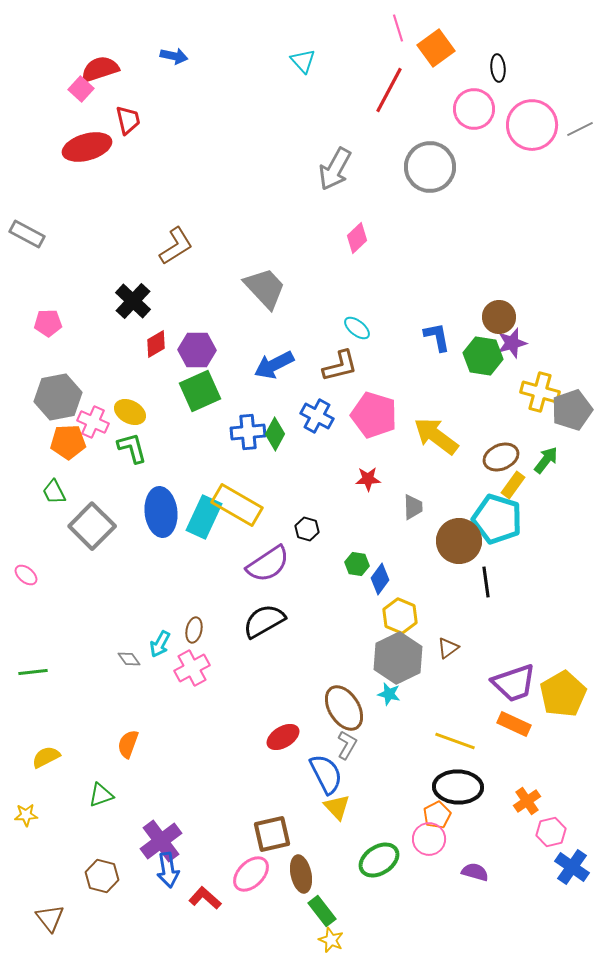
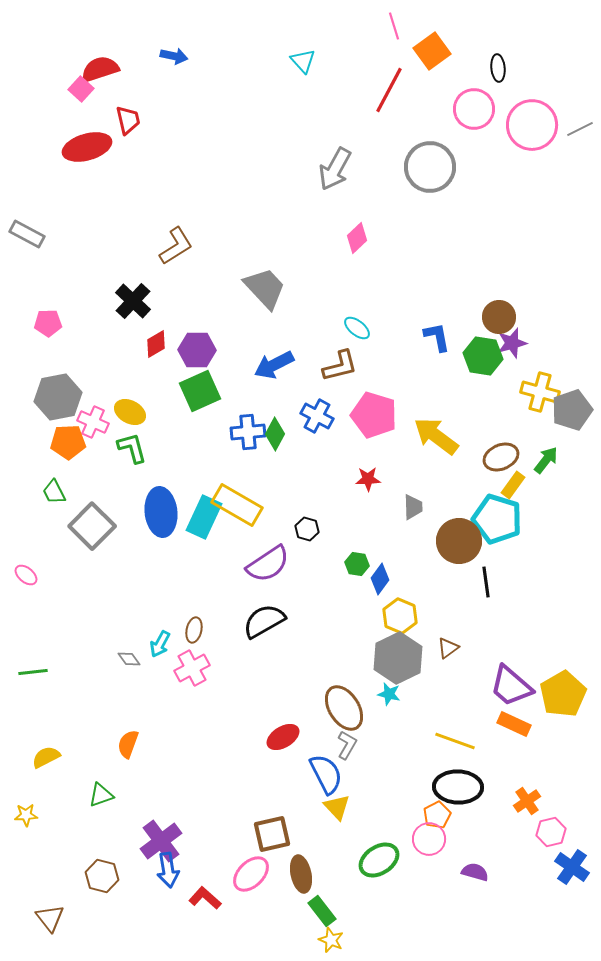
pink line at (398, 28): moved 4 px left, 2 px up
orange square at (436, 48): moved 4 px left, 3 px down
purple trapezoid at (514, 683): moved 3 px left, 3 px down; rotated 60 degrees clockwise
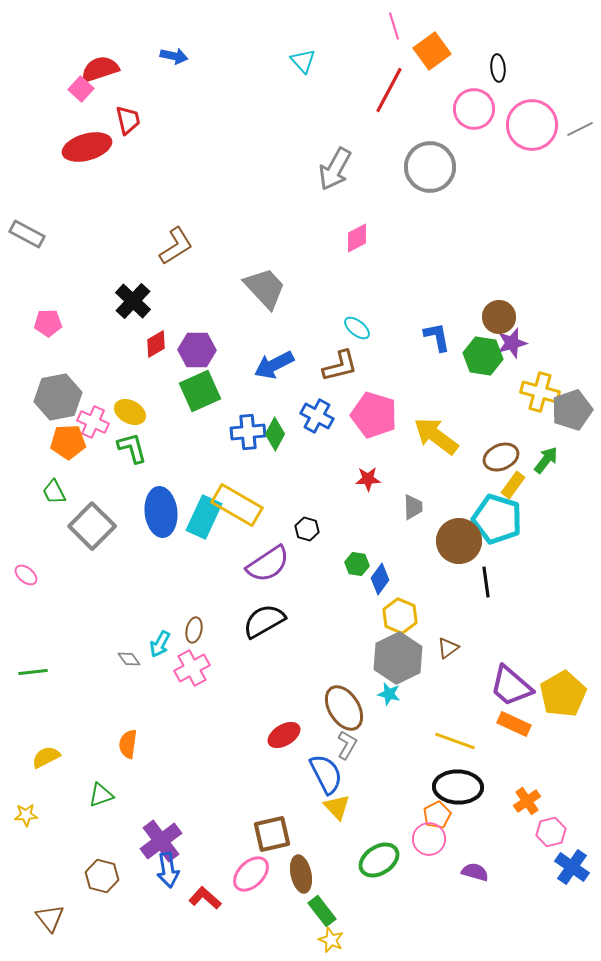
pink diamond at (357, 238): rotated 16 degrees clockwise
red ellipse at (283, 737): moved 1 px right, 2 px up
orange semicircle at (128, 744): rotated 12 degrees counterclockwise
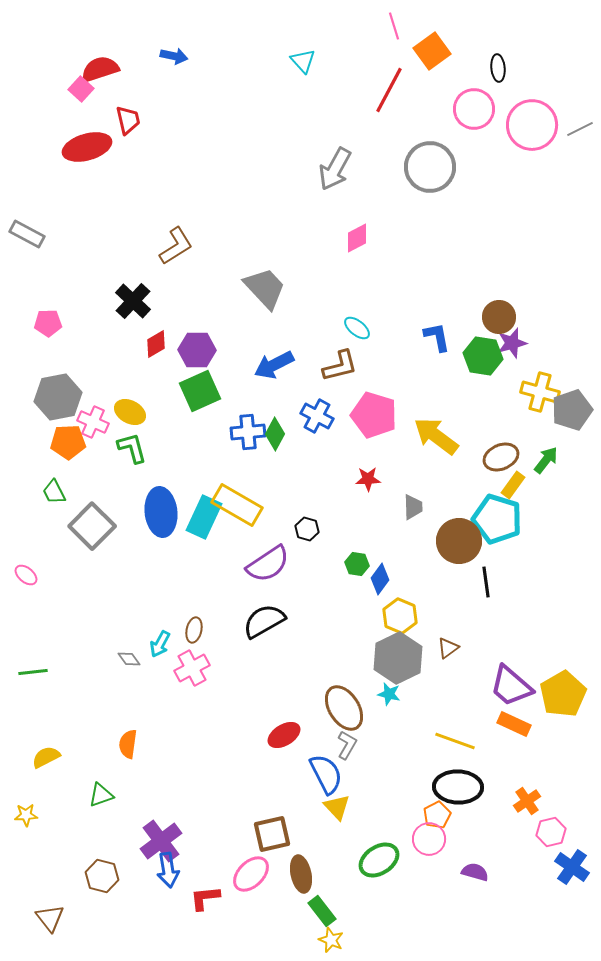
red L-shape at (205, 898): rotated 48 degrees counterclockwise
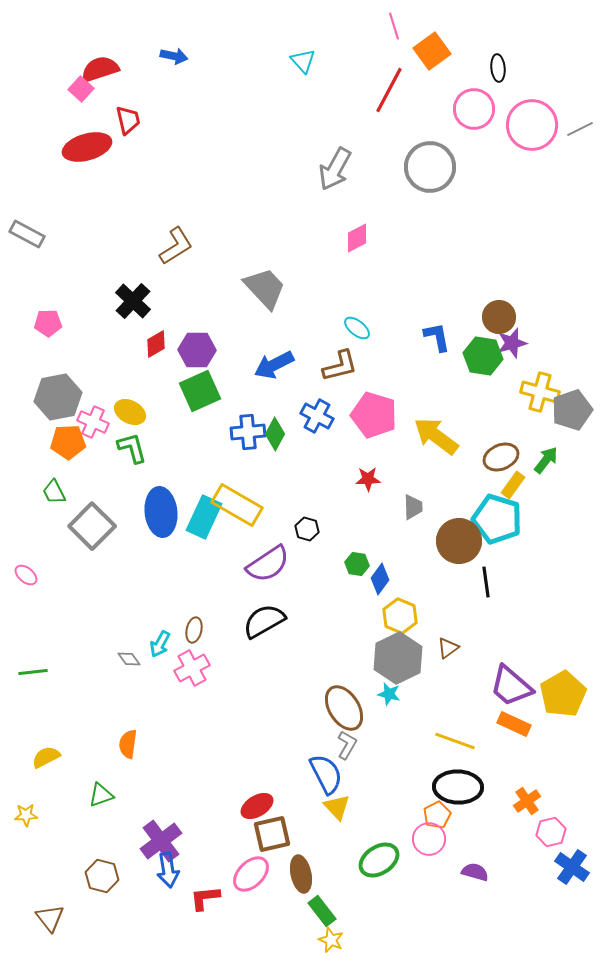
red ellipse at (284, 735): moved 27 px left, 71 px down
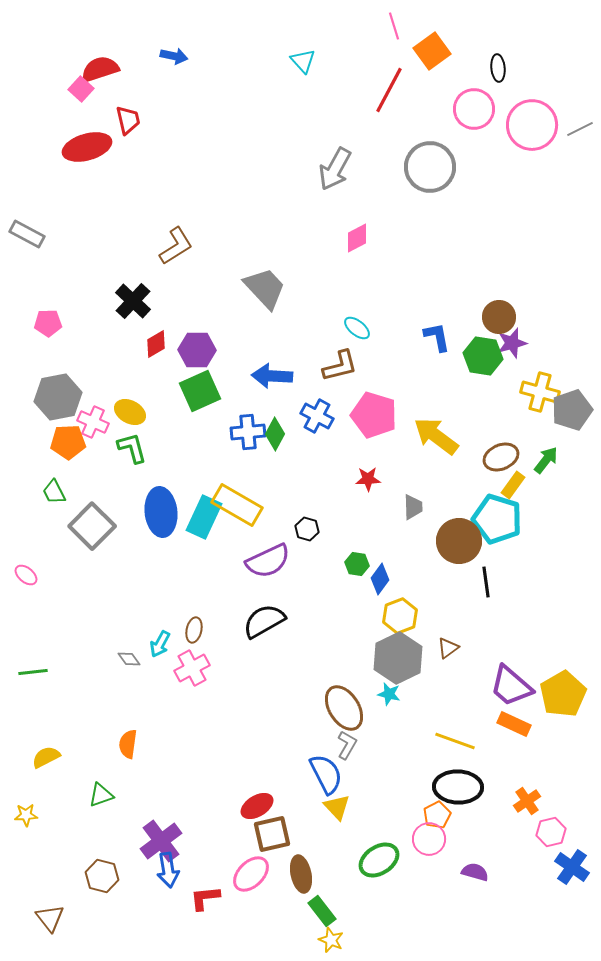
blue arrow at (274, 365): moved 2 px left, 11 px down; rotated 30 degrees clockwise
purple semicircle at (268, 564): moved 3 px up; rotated 9 degrees clockwise
yellow hexagon at (400, 616): rotated 16 degrees clockwise
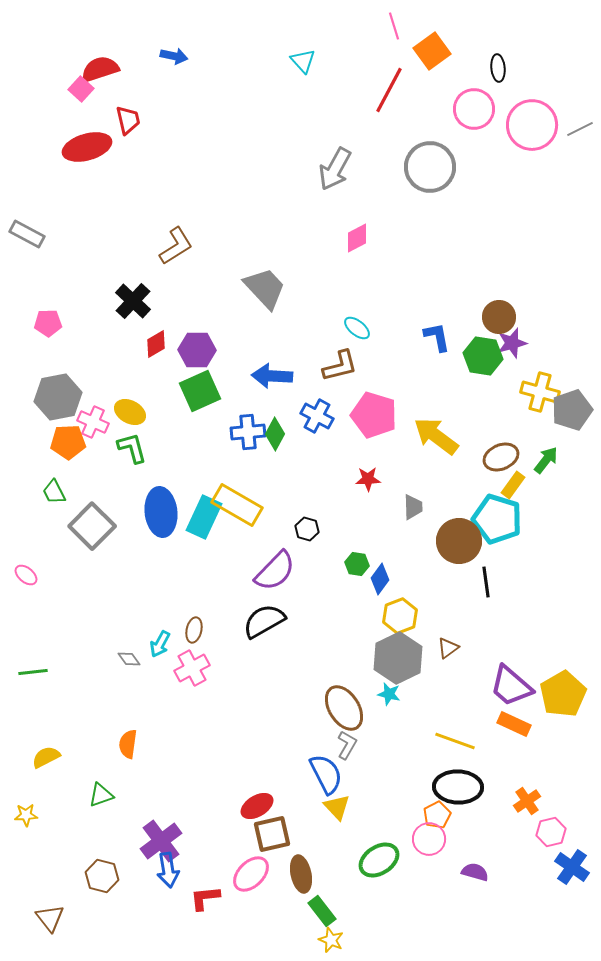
purple semicircle at (268, 561): moved 7 px right, 10 px down; rotated 21 degrees counterclockwise
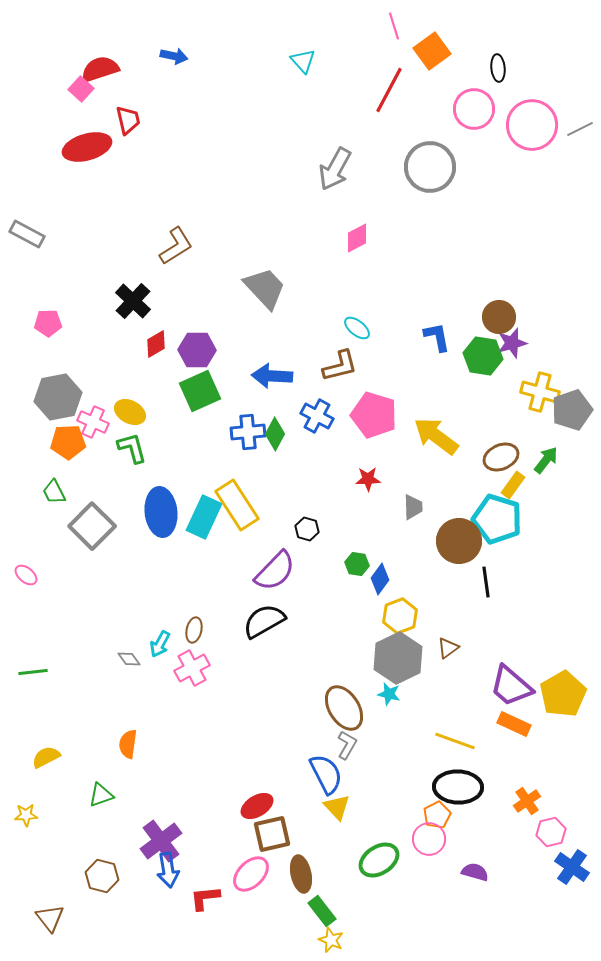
yellow rectangle at (237, 505): rotated 27 degrees clockwise
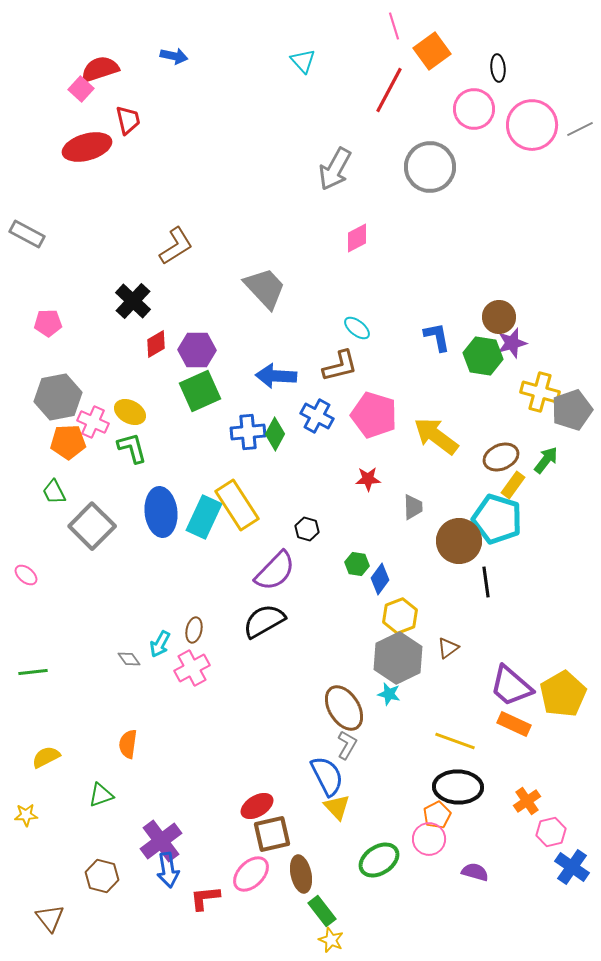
blue arrow at (272, 376): moved 4 px right
blue semicircle at (326, 774): moved 1 px right, 2 px down
